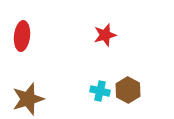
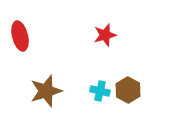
red ellipse: moved 2 px left; rotated 20 degrees counterclockwise
brown star: moved 18 px right, 8 px up
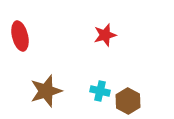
brown hexagon: moved 11 px down
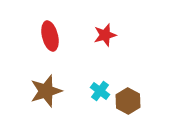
red ellipse: moved 30 px right
cyan cross: rotated 24 degrees clockwise
